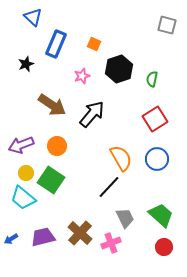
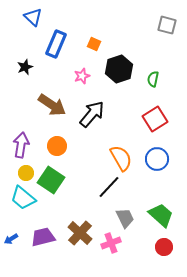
black star: moved 1 px left, 3 px down
green semicircle: moved 1 px right
purple arrow: rotated 120 degrees clockwise
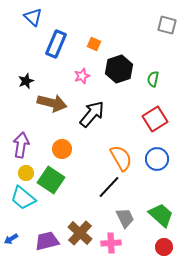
black star: moved 1 px right, 14 px down
brown arrow: moved 2 px up; rotated 20 degrees counterclockwise
orange circle: moved 5 px right, 3 px down
purple trapezoid: moved 4 px right, 4 px down
pink cross: rotated 18 degrees clockwise
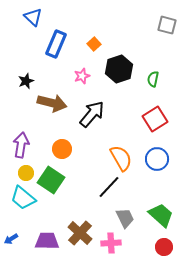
orange square: rotated 24 degrees clockwise
purple trapezoid: rotated 15 degrees clockwise
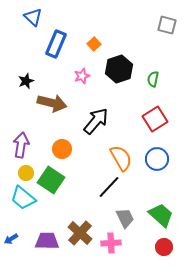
black arrow: moved 4 px right, 7 px down
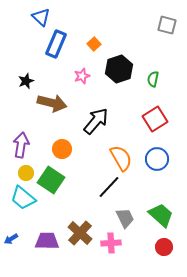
blue triangle: moved 8 px right
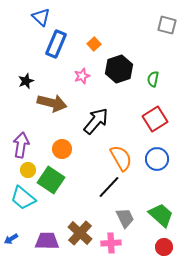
yellow circle: moved 2 px right, 3 px up
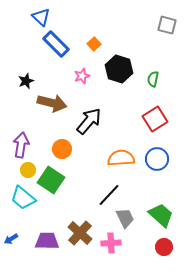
blue rectangle: rotated 68 degrees counterclockwise
black hexagon: rotated 24 degrees counterclockwise
black arrow: moved 7 px left
orange semicircle: rotated 64 degrees counterclockwise
black line: moved 8 px down
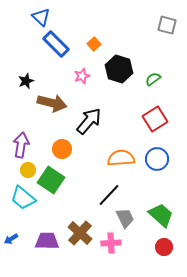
green semicircle: rotated 42 degrees clockwise
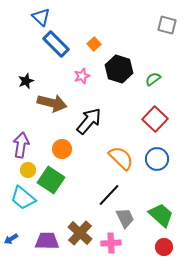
red square: rotated 15 degrees counterclockwise
orange semicircle: rotated 48 degrees clockwise
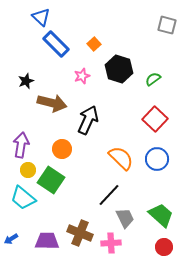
black arrow: moved 1 px left, 1 px up; rotated 16 degrees counterclockwise
brown cross: rotated 20 degrees counterclockwise
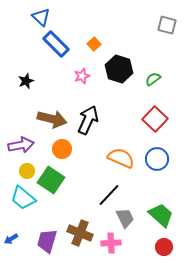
brown arrow: moved 16 px down
purple arrow: rotated 70 degrees clockwise
orange semicircle: rotated 20 degrees counterclockwise
yellow circle: moved 1 px left, 1 px down
purple trapezoid: rotated 75 degrees counterclockwise
